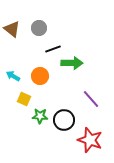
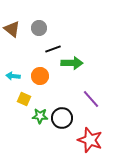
cyan arrow: rotated 24 degrees counterclockwise
black circle: moved 2 px left, 2 px up
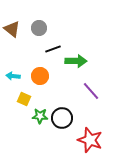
green arrow: moved 4 px right, 2 px up
purple line: moved 8 px up
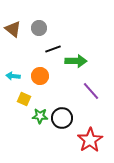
brown triangle: moved 1 px right
red star: rotated 20 degrees clockwise
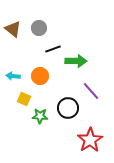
black circle: moved 6 px right, 10 px up
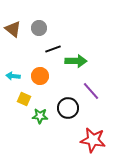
red star: moved 3 px right; rotated 30 degrees counterclockwise
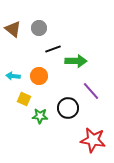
orange circle: moved 1 px left
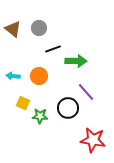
purple line: moved 5 px left, 1 px down
yellow square: moved 1 px left, 4 px down
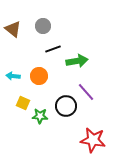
gray circle: moved 4 px right, 2 px up
green arrow: moved 1 px right; rotated 10 degrees counterclockwise
black circle: moved 2 px left, 2 px up
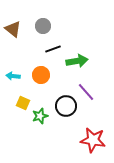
orange circle: moved 2 px right, 1 px up
green star: rotated 21 degrees counterclockwise
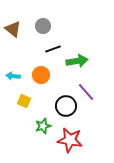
yellow square: moved 1 px right, 2 px up
green star: moved 3 px right, 10 px down
red star: moved 23 px left
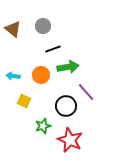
green arrow: moved 9 px left, 6 px down
red star: rotated 15 degrees clockwise
